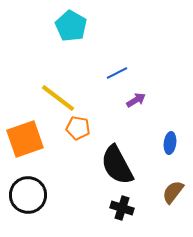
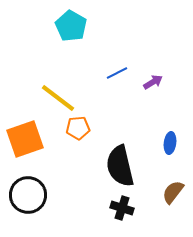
purple arrow: moved 17 px right, 18 px up
orange pentagon: rotated 15 degrees counterclockwise
black semicircle: moved 3 px right, 1 px down; rotated 15 degrees clockwise
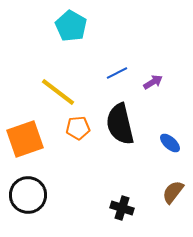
yellow line: moved 6 px up
blue ellipse: rotated 55 degrees counterclockwise
black semicircle: moved 42 px up
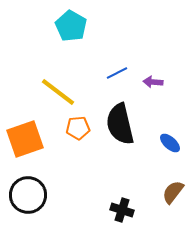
purple arrow: rotated 144 degrees counterclockwise
black cross: moved 2 px down
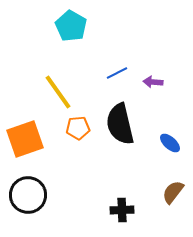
yellow line: rotated 18 degrees clockwise
black cross: rotated 20 degrees counterclockwise
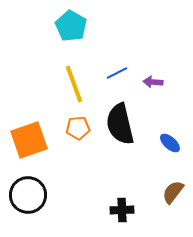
yellow line: moved 16 px right, 8 px up; rotated 15 degrees clockwise
orange square: moved 4 px right, 1 px down
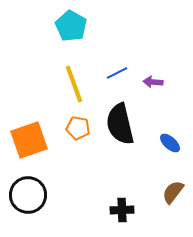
orange pentagon: rotated 15 degrees clockwise
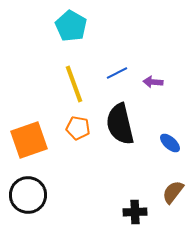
black cross: moved 13 px right, 2 px down
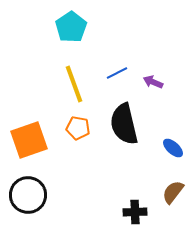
cyan pentagon: moved 1 px down; rotated 8 degrees clockwise
purple arrow: rotated 18 degrees clockwise
black semicircle: moved 4 px right
blue ellipse: moved 3 px right, 5 px down
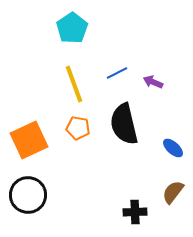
cyan pentagon: moved 1 px right, 1 px down
orange square: rotated 6 degrees counterclockwise
